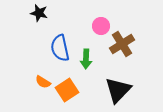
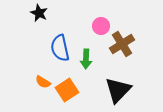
black star: rotated 12 degrees clockwise
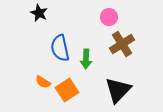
pink circle: moved 8 px right, 9 px up
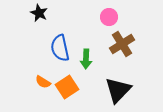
orange square: moved 3 px up
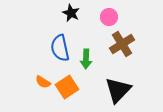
black star: moved 32 px right
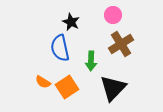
black star: moved 9 px down
pink circle: moved 4 px right, 2 px up
brown cross: moved 1 px left
green arrow: moved 5 px right, 2 px down
black triangle: moved 5 px left, 2 px up
